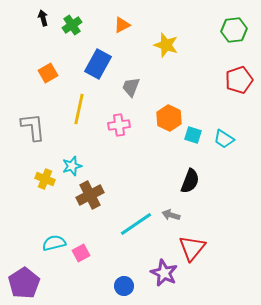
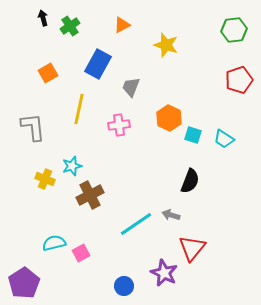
green cross: moved 2 px left, 1 px down
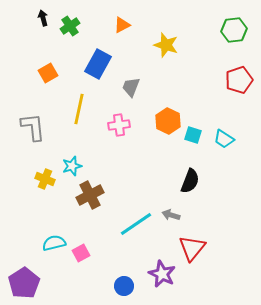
orange hexagon: moved 1 px left, 3 px down
purple star: moved 2 px left, 1 px down
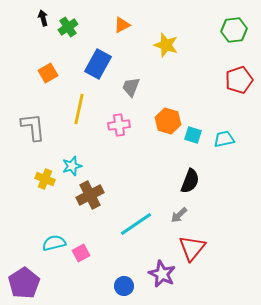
green cross: moved 2 px left, 1 px down
orange hexagon: rotated 10 degrees counterclockwise
cyan trapezoid: rotated 135 degrees clockwise
gray arrow: moved 8 px right; rotated 60 degrees counterclockwise
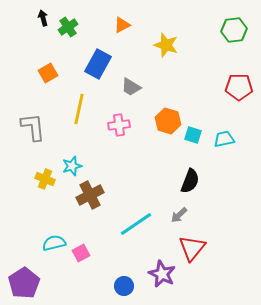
red pentagon: moved 7 px down; rotated 20 degrees clockwise
gray trapezoid: rotated 80 degrees counterclockwise
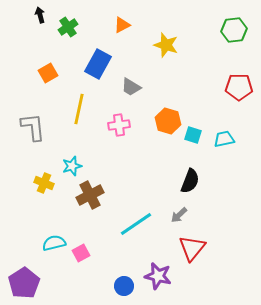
black arrow: moved 3 px left, 3 px up
yellow cross: moved 1 px left, 4 px down
purple star: moved 4 px left, 2 px down; rotated 12 degrees counterclockwise
